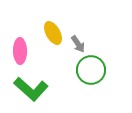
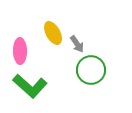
gray arrow: moved 1 px left
green L-shape: moved 1 px left, 3 px up
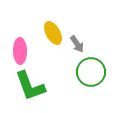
green circle: moved 2 px down
green L-shape: rotated 28 degrees clockwise
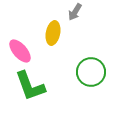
yellow ellipse: rotated 40 degrees clockwise
gray arrow: moved 2 px left, 32 px up; rotated 66 degrees clockwise
pink ellipse: rotated 40 degrees counterclockwise
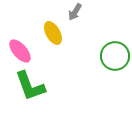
yellow ellipse: rotated 40 degrees counterclockwise
green circle: moved 24 px right, 16 px up
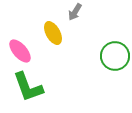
green L-shape: moved 2 px left, 1 px down
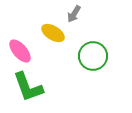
gray arrow: moved 1 px left, 2 px down
yellow ellipse: rotated 30 degrees counterclockwise
green circle: moved 22 px left
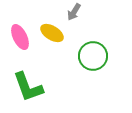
gray arrow: moved 2 px up
yellow ellipse: moved 1 px left
pink ellipse: moved 14 px up; rotated 15 degrees clockwise
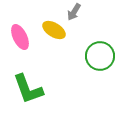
yellow ellipse: moved 2 px right, 3 px up
green circle: moved 7 px right
green L-shape: moved 2 px down
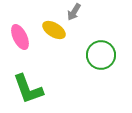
green circle: moved 1 px right, 1 px up
